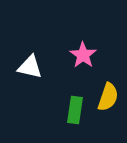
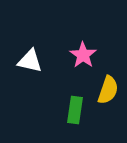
white triangle: moved 6 px up
yellow semicircle: moved 7 px up
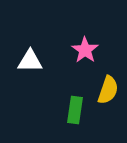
pink star: moved 2 px right, 5 px up
white triangle: rotated 12 degrees counterclockwise
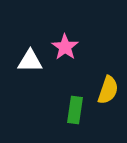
pink star: moved 20 px left, 3 px up
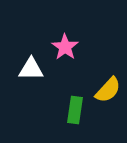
white triangle: moved 1 px right, 8 px down
yellow semicircle: rotated 24 degrees clockwise
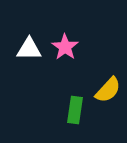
white triangle: moved 2 px left, 20 px up
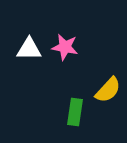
pink star: rotated 24 degrees counterclockwise
green rectangle: moved 2 px down
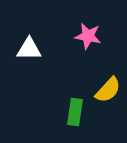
pink star: moved 23 px right, 11 px up
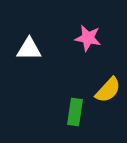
pink star: moved 2 px down
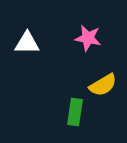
white triangle: moved 2 px left, 6 px up
yellow semicircle: moved 5 px left, 5 px up; rotated 16 degrees clockwise
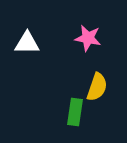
yellow semicircle: moved 6 px left, 2 px down; rotated 40 degrees counterclockwise
